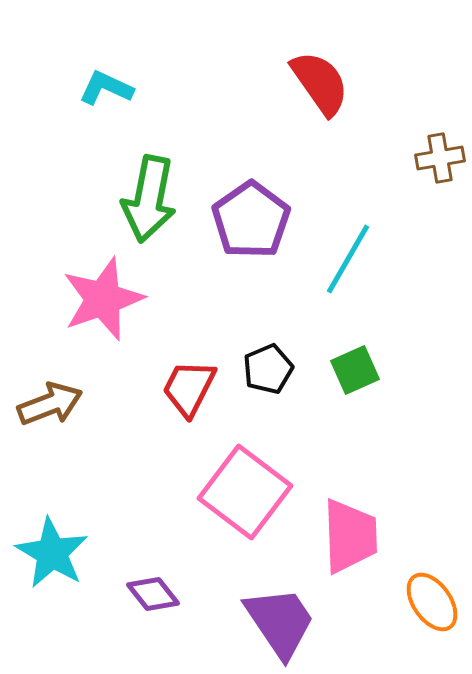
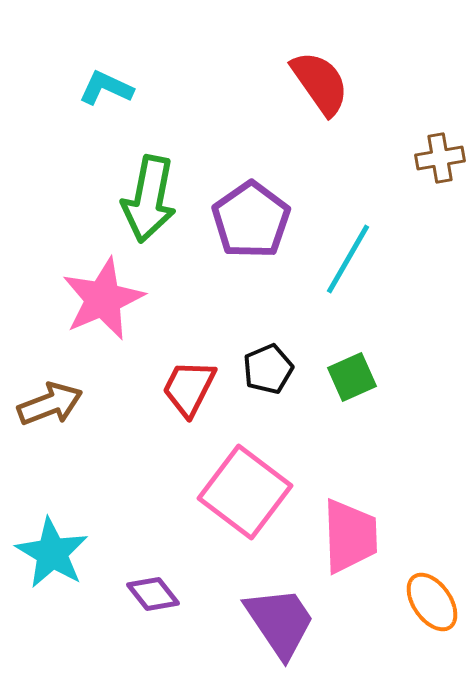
pink star: rotated 4 degrees counterclockwise
green square: moved 3 px left, 7 px down
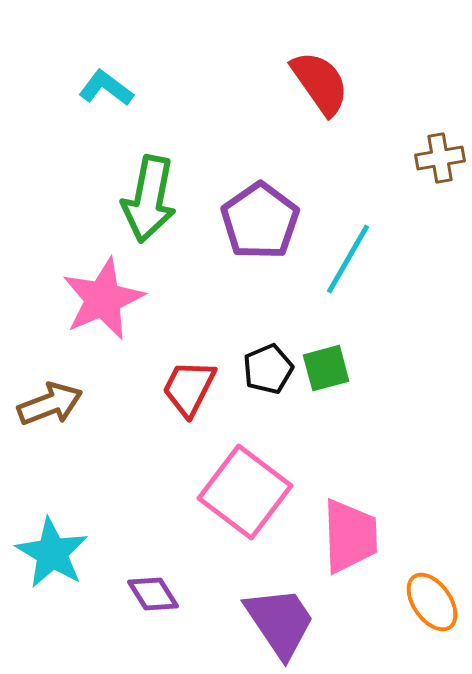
cyan L-shape: rotated 12 degrees clockwise
purple pentagon: moved 9 px right, 1 px down
green square: moved 26 px left, 9 px up; rotated 9 degrees clockwise
purple diamond: rotated 6 degrees clockwise
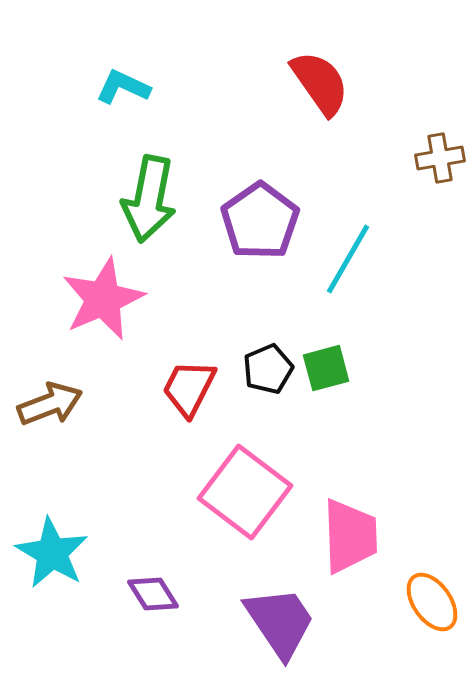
cyan L-shape: moved 17 px right, 1 px up; rotated 12 degrees counterclockwise
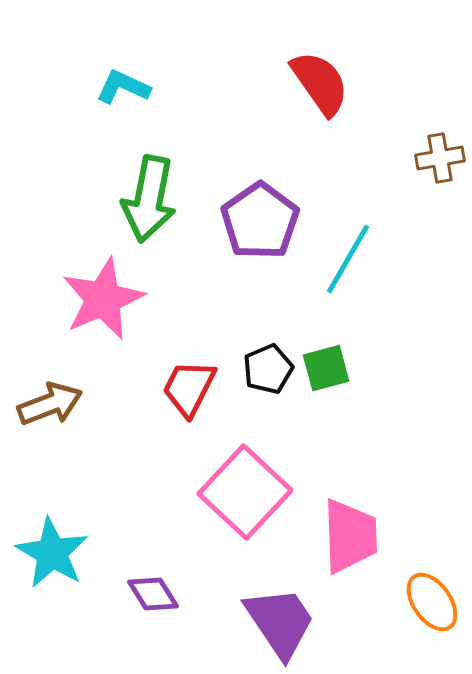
pink square: rotated 6 degrees clockwise
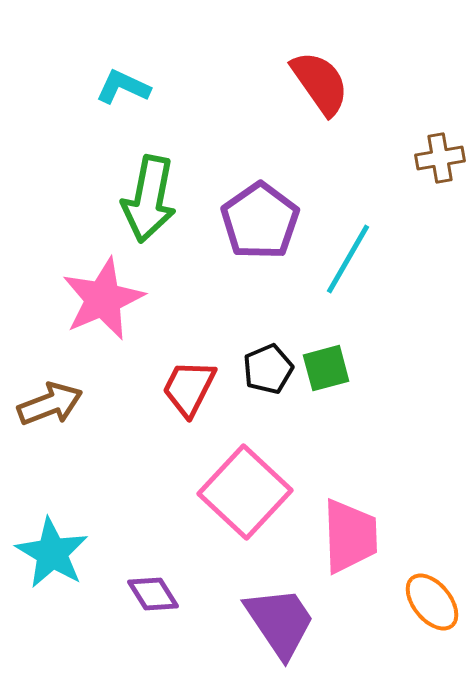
orange ellipse: rotated 4 degrees counterclockwise
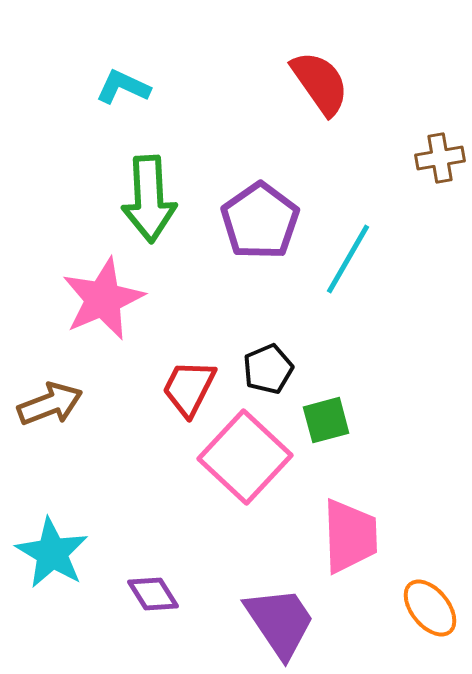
green arrow: rotated 14 degrees counterclockwise
green square: moved 52 px down
pink square: moved 35 px up
orange ellipse: moved 2 px left, 6 px down
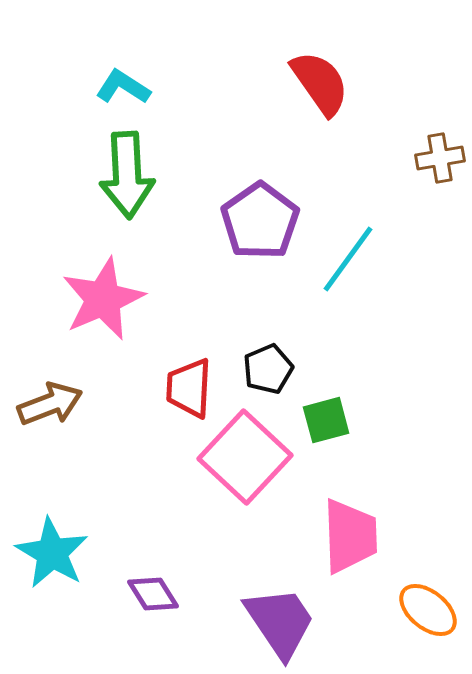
cyan L-shape: rotated 8 degrees clockwise
green arrow: moved 22 px left, 24 px up
cyan line: rotated 6 degrees clockwise
red trapezoid: rotated 24 degrees counterclockwise
orange ellipse: moved 2 px left, 2 px down; rotated 12 degrees counterclockwise
